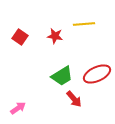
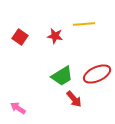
pink arrow: rotated 112 degrees counterclockwise
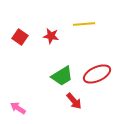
red star: moved 4 px left
red arrow: moved 2 px down
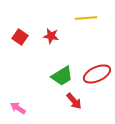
yellow line: moved 2 px right, 6 px up
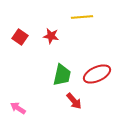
yellow line: moved 4 px left, 1 px up
green trapezoid: moved 1 px up; rotated 45 degrees counterclockwise
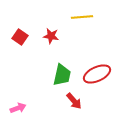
pink arrow: rotated 126 degrees clockwise
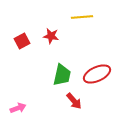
red square: moved 2 px right, 4 px down; rotated 28 degrees clockwise
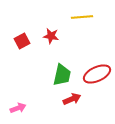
red arrow: moved 2 px left, 2 px up; rotated 72 degrees counterclockwise
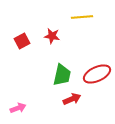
red star: moved 1 px right
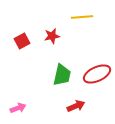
red star: rotated 21 degrees counterclockwise
red arrow: moved 4 px right, 7 px down
